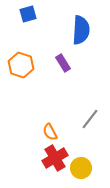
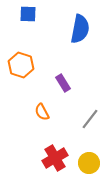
blue square: rotated 18 degrees clockwise
blue semicircle: moved 1 px left, 1 px up; rotated 8 degrees clockwise
purple rectangle: moved 20 px down
orange semicircle: moved 8 px left, 20 px up
yellow circle: moved 8 px right, 5 px up
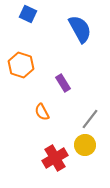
blue square: rotated 24 degrees clockwise
blue semicircle: rotated 40 degrees counterclockwise
yellow circle: moved 4 px left, 18 px up
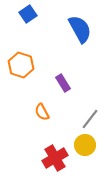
blue square: rotated 30 degrees clockwise
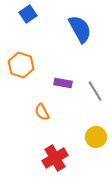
purple rectangle: rotated 48 degrees counterclockwise
gray line: moved 5 px right, 28 px up; rotated 70 degrees counterclockwise
yellow circle: moved 11 px right, 8 px up
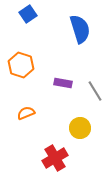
blue semicircle: rotated 12 degrees clockwise
orange semicircle: moved 16 px left, 1 px down; rotated 96 degrees clockwise
yellow circle: moved 16 px left, 9 px up
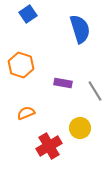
red cross: moved 6 px left, 12 px up
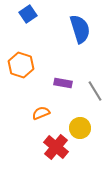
orange semicircle: moved 15 px right
red cross: moved 7 px right, 1 px down; rotated 20 degrees counterclockwise
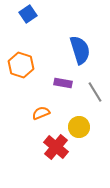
blue semicircle: moved 21 px down
gray line: moved 1 px down
yellow circle: moved 1 px left, 1 px up
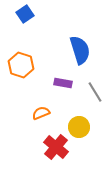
blue square: moved 3 px left
